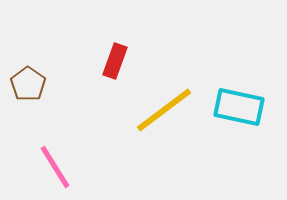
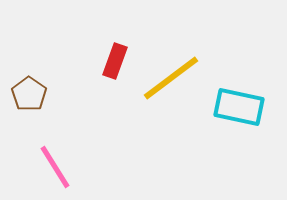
brown pentagon: moved 1 px right, 10 px down
yellow line: moved 7 px right, 32 px up
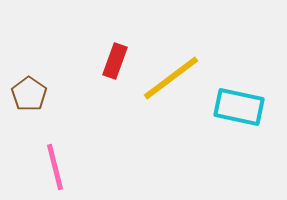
pink line: rotated 18 degrees clockwise
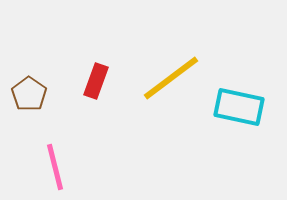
red rectangle: moved 19 px left, 20 px down
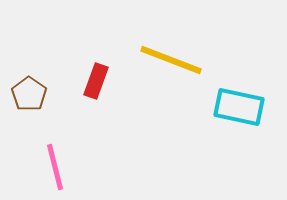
yellow line: moved 18 px up; rotated 58 degrees clockwise
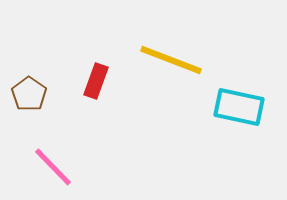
pink line: moved 2 px left; rotated 30 degrees counterclockwise
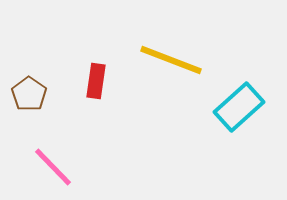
red rectangle: rotated 12 degrees counterclockwise
cyan rectangle: rotated 54 degrees counterclockwise
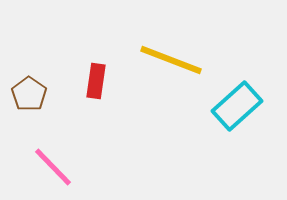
cyan rectangle: moved 2 px left, 1 px up
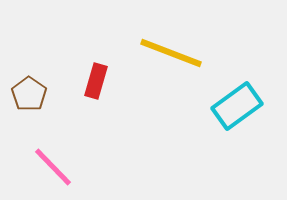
yellow line: moved 7 px up
red rectangle: rotated 8 degrees clockwise
cyan rectangle: rotated 6 degrees clockwise
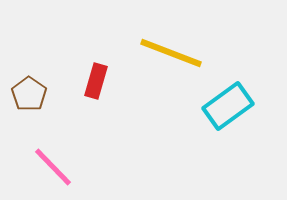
cyan rectangle: moved 9 px left
